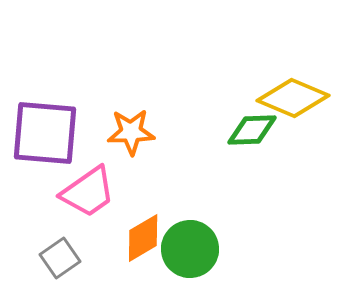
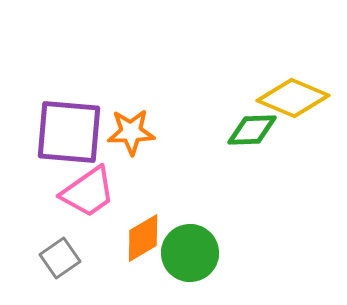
purple square: moved 24 px right, 1 px up
green circle: moved 4 px down
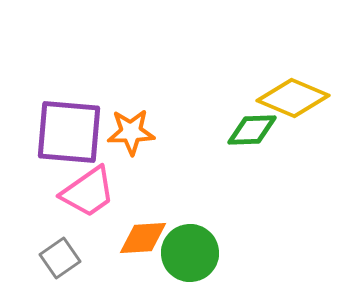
orange diamond: rotated 27 degrees clockwise
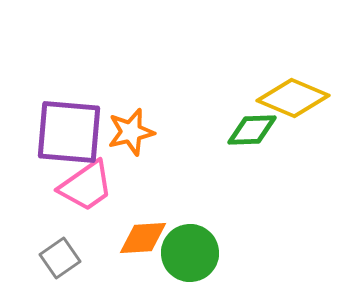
orange star: rotated 12 degrees counterclockwise
pink trapezoid: moved 2 px left, 6 px up
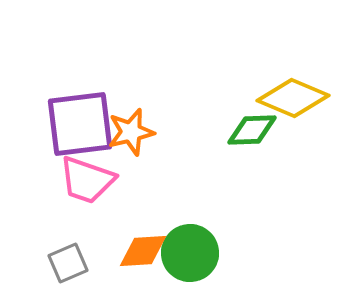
purple square: moved 11 px right, 8 px up; rotated 12 degrees counterclockwise
pink trapezoid: moved 1 px right, 6 px up; rotated 54 degrees clockwise
orange diamond: moved 13 px down
gray square: moved 8 px right, 5 px down; rotated 12 degrees clockwise
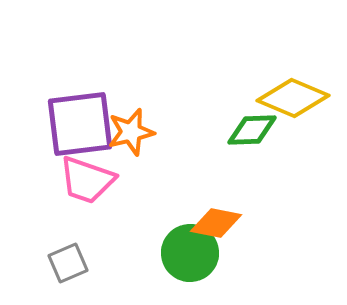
orange diamond: moved 73 px right, 28 px up; rotated 15 degrees clockwise
